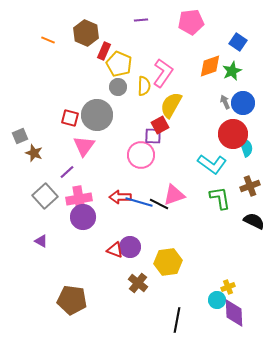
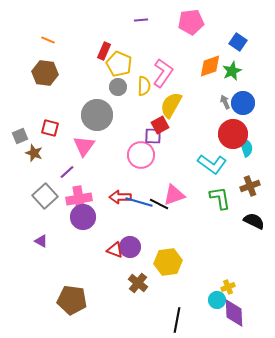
brown hexagon at (86, 33): moved 41 px left, 40 px down; rotated 15 degrees counterclockwise
red square at (70, 118): moved 20 px left, 10 px down
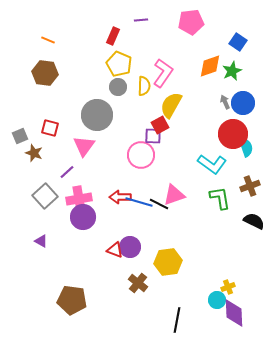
red rectangle at (104, 51): moved 9 px right, 15 px up
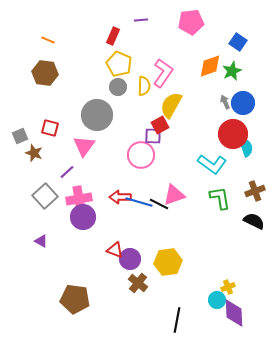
brown cross at (250, 186): moved 5 px right, 5 px down
purple circle at (130, 247): moved 12 px down
brown pentagon at (72, 300): moved 3 px right, 1 px up
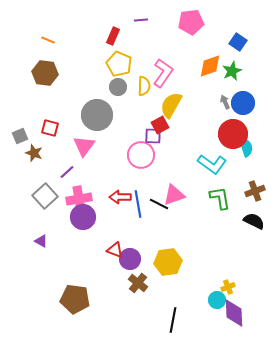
blue line at (139, 202): moved 1 px left, 2 px down; rotated 64 degrees clockwise
black line at (177, 320): moved 4 px left
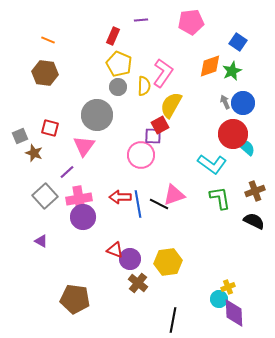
cyan semicircle at (246, 147): rotated 30 degrees counterclockwise
cyan circle at (217, 300): moved 2 px right, 1 px up
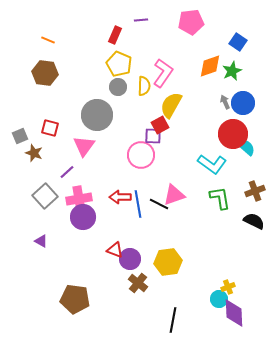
red rectangle at (113, 36): moved 2 px right, 1 px up
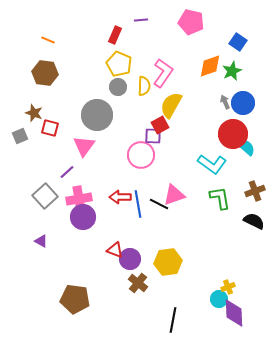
pink pentagon at (191, 22): rotated 20 degrees clockwise
brown star at (34, 153): moved 40 px up
